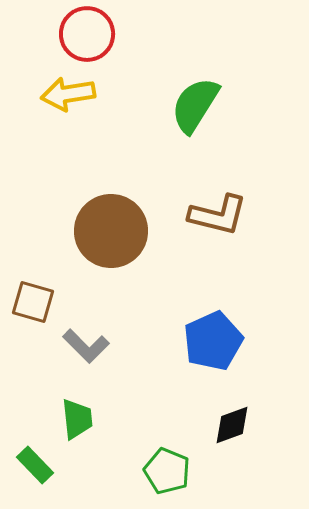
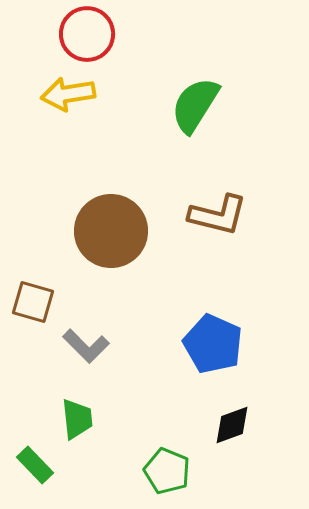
blue pentagon: moved 3 px down; rotated 24 degrees counterclockwise
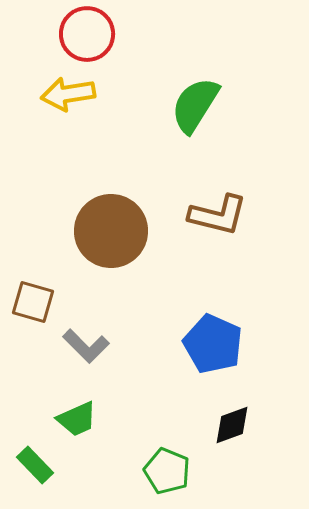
green trapezoid: rotated 72 degrees clockwise
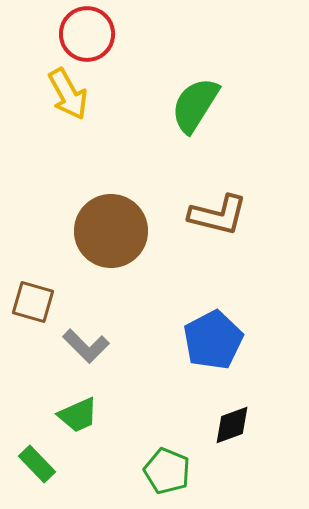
yellow arrow: rotated 110 degrees counterclockwise
blue pentagon: moved 4 px up; rotated 20 degrees clockwise
green trapezoid: moved 1 px right, 4 px up
green rectangle: moved 2 px right, 1 px up
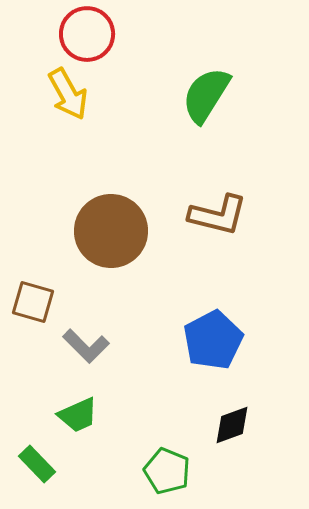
green semicircle: moved 11 px right, 10 px up
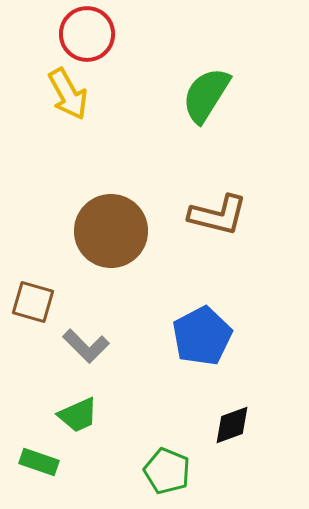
blue pentagon: moved 11 px left, 4 px up
green rectangle: moved 2 px right, 2 px up; rotated 27 degrees counterclockwise
